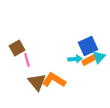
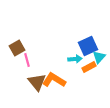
orange rectangle: moved 7 px down
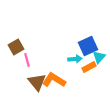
brown square: moved 1 px left, 1 px up
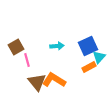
cyan arrow: moved 18 px left, 13 px up
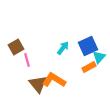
cyan arrow: moved 6 px right, 2 px down; rotated 48 degrees counterclockwise
brown triangle: moved 1 px right, 2 px down
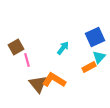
blue square: moved 7 px right, 9 px up
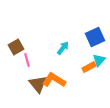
cyan triangle: moved 3 px down
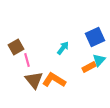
brown triangle: moved 4 px left, 4 px up
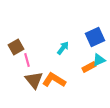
cyan triangle: rotated 24 degrees clockwise
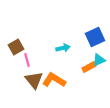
cyan arrow: rotated 40 degrees clockwise
